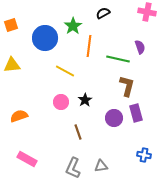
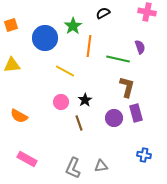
brown L-shape: moved 1 px down
orange semicircle: rotated 132 degrees counterclockwise
brown line: moved 1 px right, 9 px up
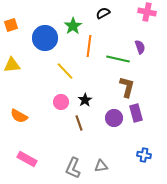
yellow line: rotated 18 degrees clockwise
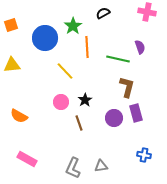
orange line: moved 2 px left, 1 px down; rotated 10 degrees counterclockwise
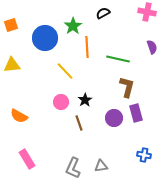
purple semicircle: moved 12 px right
pink rectangle: rotated 30 degrees clockwise
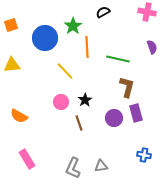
black semicircle: moved 1 px up
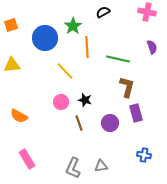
black star: rotated 24 degrees counterclockwise
purple circle: moved 4 px left, 5 px down
